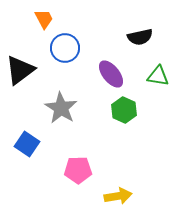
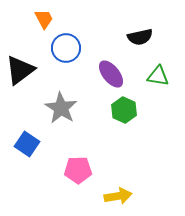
blue circle: moved 1 px right
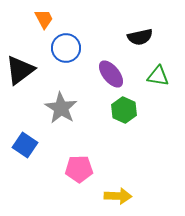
blue square: moved 2 px left, 1 px down
pink pentagon: moved 1 px right, 1 px up
yellow arrow: rotated 12 degrees clockwise
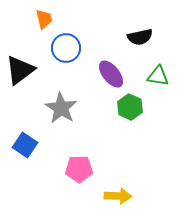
orange trapezoid: rotated 15 degrees clockwise
green hexagon: moved 6 px right, 3 px up
